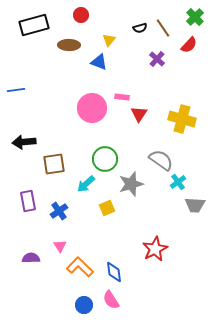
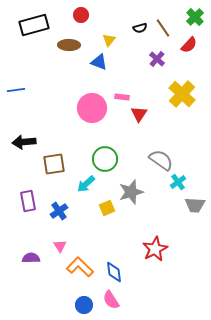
yellow cross: moved 25 px up; rotated 28 degrees clockwise
gray star: moved 8 px down
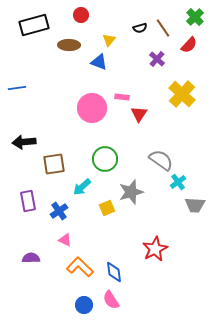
blue line: moved 1 px right, 2 px up
cyan arrow: moved 4 px left, 3 px down
pink triangle: moved 5 px right, 6 px up; rotated 32 degrees counterclockwise
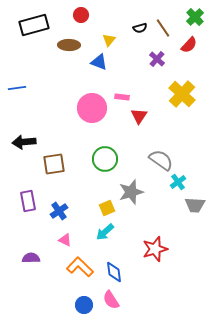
red triangle: moved 2 px down
cyan arrow: moved 23 px right, 45 px down
red star: rotated 10 degrees clockwise
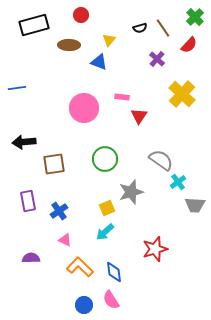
pink circle: moved 8 px left
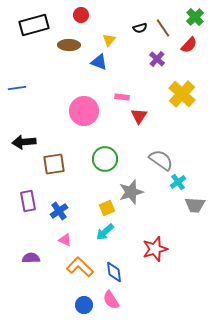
pink circle: moved 3 px down
